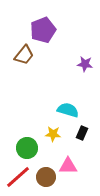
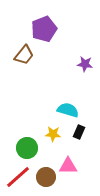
purple pentagon: moved 1 px right, 1 px up
black rectangle: moved 3 px left, 1 px up
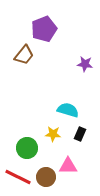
black rectangle: moved 1 px right, 2 px down
red line: rotated 68 degrees clockwise
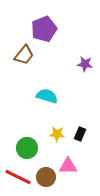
cyan semicircle: moved 21 px left, 14 px up
yellow star: moved 4 px right
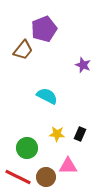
brown trapezoid: moved 1 px left, 5 px up
purple star: moved 2 px left, 1 px down; rotated 14 degrees clockwise
cyan semicircle: rotated 10 degrees clockwise
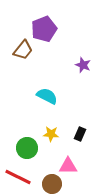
yellow star: moved 6 px left
brown circle: moved 6 px right, 7 px down
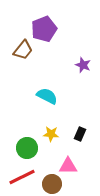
red line: moved 4 px right; rotated 52 degrees counterclockwise
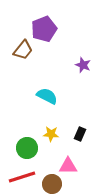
red line: rotated 8 degrees clockwise
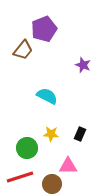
red line: moved 2 px left
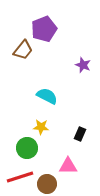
yellow star: moved 10 px left, 7 px up
brown circle: moved 5 px left
